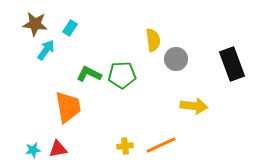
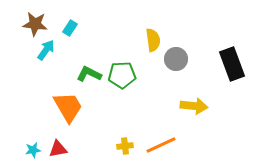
orange trapezoid: rotated 20 degrees counterclockwise
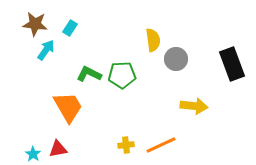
yellow cross: moved 1 px right, 1 px up
cyan star: moved 4 px down; rotated 28 degrees counterclockwise
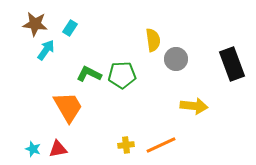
cyan star: moved 5 px up; rotated 14 degrees counterclockwise
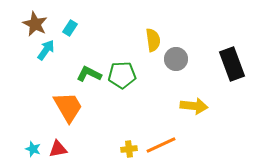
brown star: rotated 20 degrees clockwise
yellow cross: moved 3 px right, 4 px down
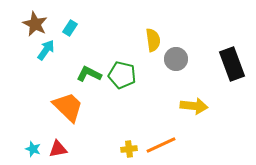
green pentagon: rotated 16 degrees clockwise
orange trapezoid: rotated 16 degrees counterclockwise
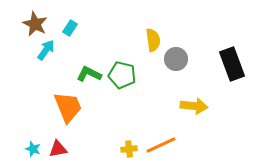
orange trapezoid: rotated 24 degrees clockwise
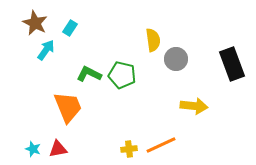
brown star: moved 1 px up
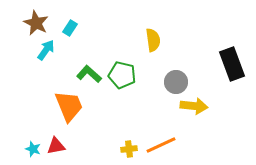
brown star: moved 1 px right
gray circle: moved 23 px down
green L-shape: rotated 15 degrees clockwise
orange trapezoid: moved 1 px right, 1 px up
red triangle: moved 2 px left, 3 px up
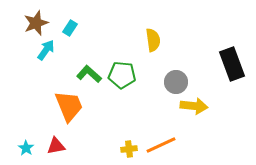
brown star: rotated 25 degrees clockwise
green pentagon: rotated 8 degrees counterclockwise
cyan star: moved 7 px left, 1 px up; rotated 14 degrees clockwise
